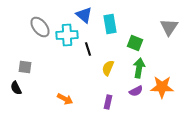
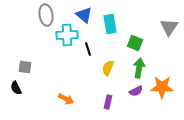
gray ellipse: moved 6 px right, 12 px up; rotated 30 degrees clockwise
orange arrow: moved 1 px right
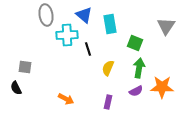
gray triangle: moved 3 px left, 1 px up
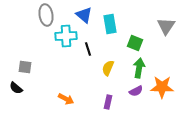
cyan cross: moved 1 px left, 1 px down
black semicircle: rotated 24 degrees counterclockwise
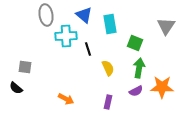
yellow semicircle: rotated 133 degrees clockwise
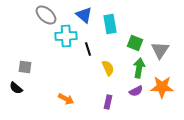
gray ellipse: rotated 40 degrees counterclockwise
gray triangle: moved 6 px left, 24 px down
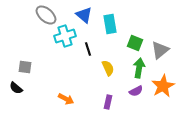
cyan cross: moved 1 px left; rotated 15 degrees counterclockwise
gray triangle: rotated 18 degrees clockwise
orange star: moved 1 px right, 1 px up; rotated 30 degrees counterclockwise
